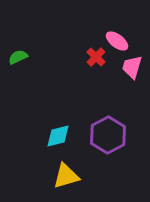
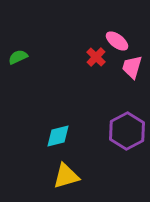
purple hexagon: moved 19 px right, 4 px up
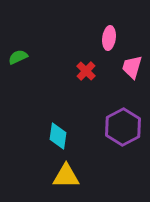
pink ellipse: moved 8 px left, 3 px up; rotated 60 degrees clockwise
red cross: moved 10 px left, 14 px down
purple hexagon: moved 4 px left, 4 px up
cyan diamond: rotated 68 degrees counterclockwise
yellow triangle: rotated 16 degrees clockwise
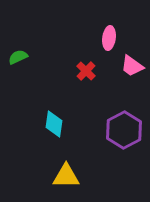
pink trapezoid: moved 1 px up; rotated 70 degrees counterclockwise
purple hexagon: moved 1 px right, 3 px down
cyan diamond: moved 4 px left, 12 px up
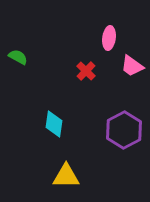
green semicircle: rotated 54 degrees clockwise
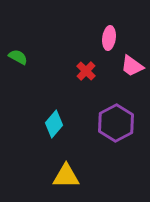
cyan diamond: rotated 32 degrees clockwise
purple hexagon: moved 8 px left, 7 px up
